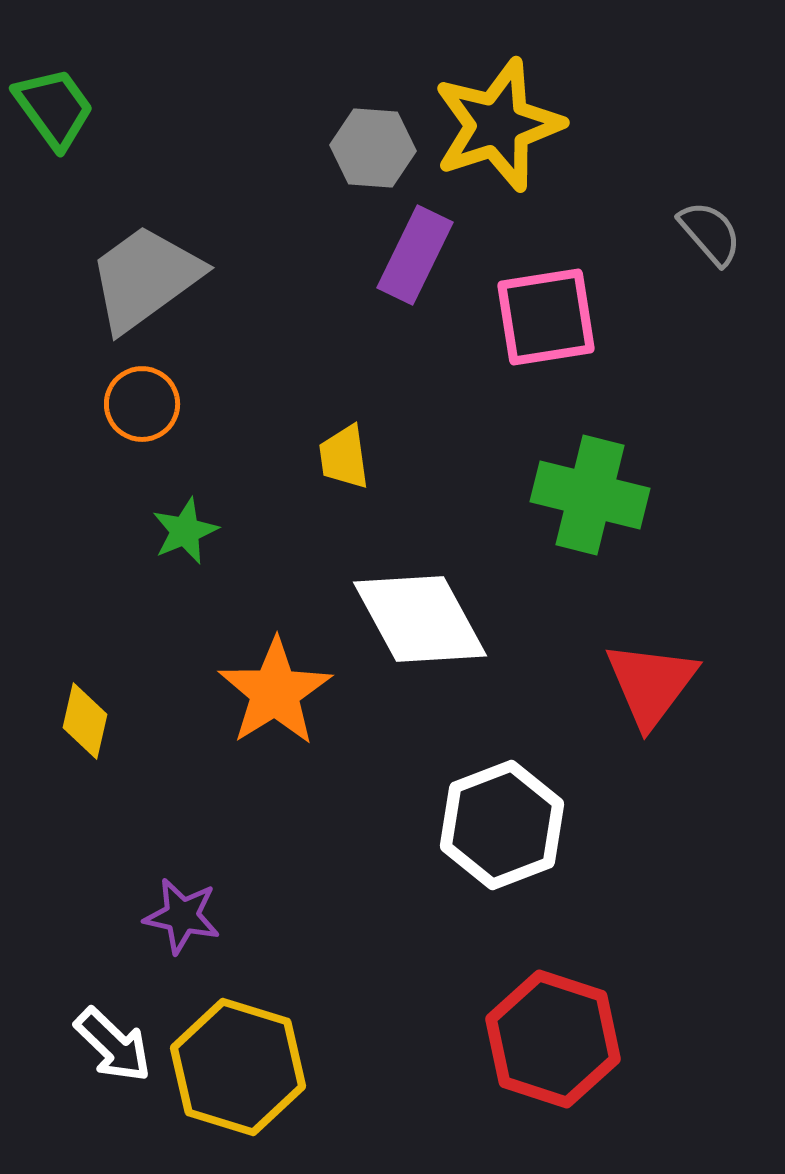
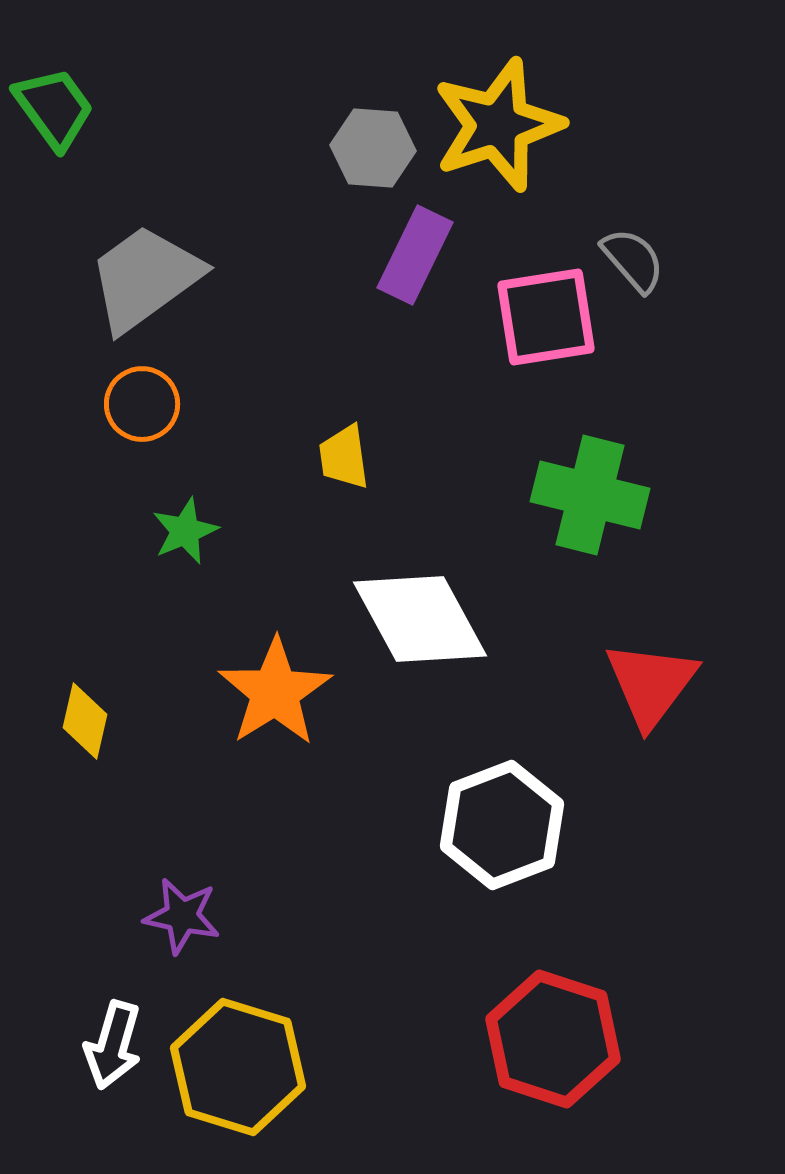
gray semicircle: moved 77 px left, 27 px down
white arrow: rotated 62 degrees clockwise
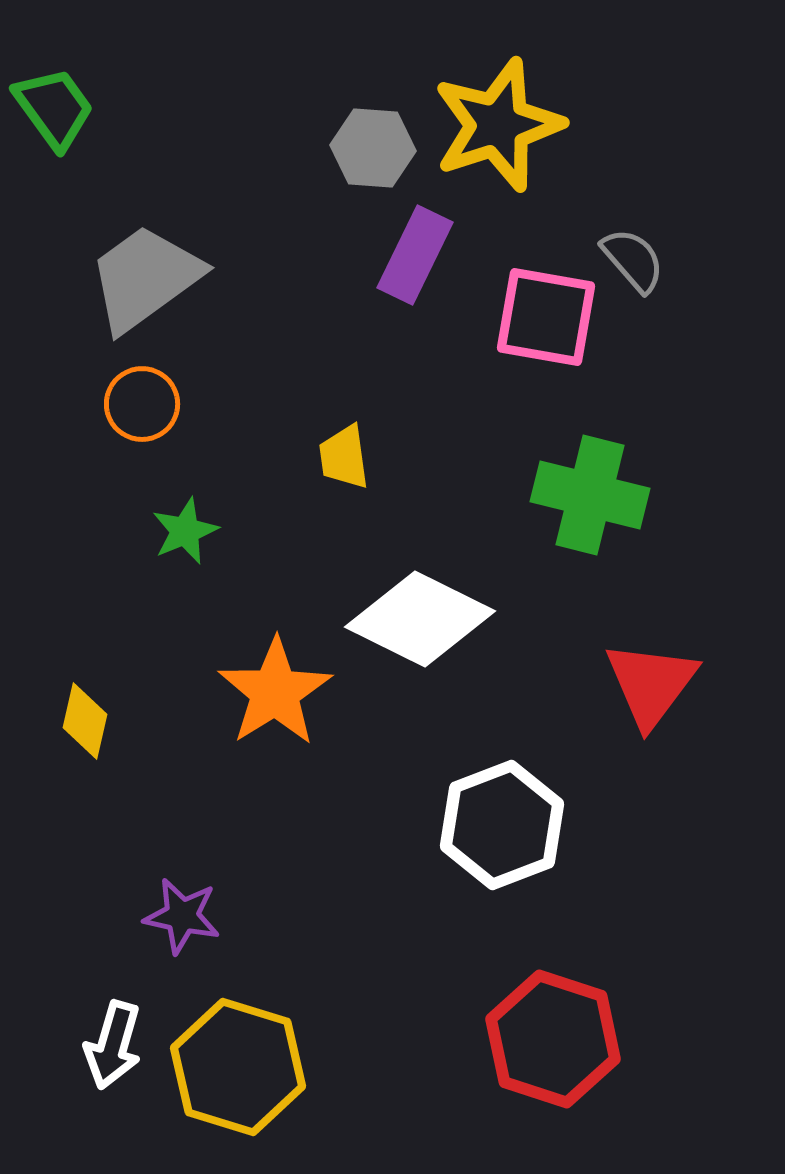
pink square: rotated 19 degrees clockwise
white diamond: rotated 35 degrees counterclockwise
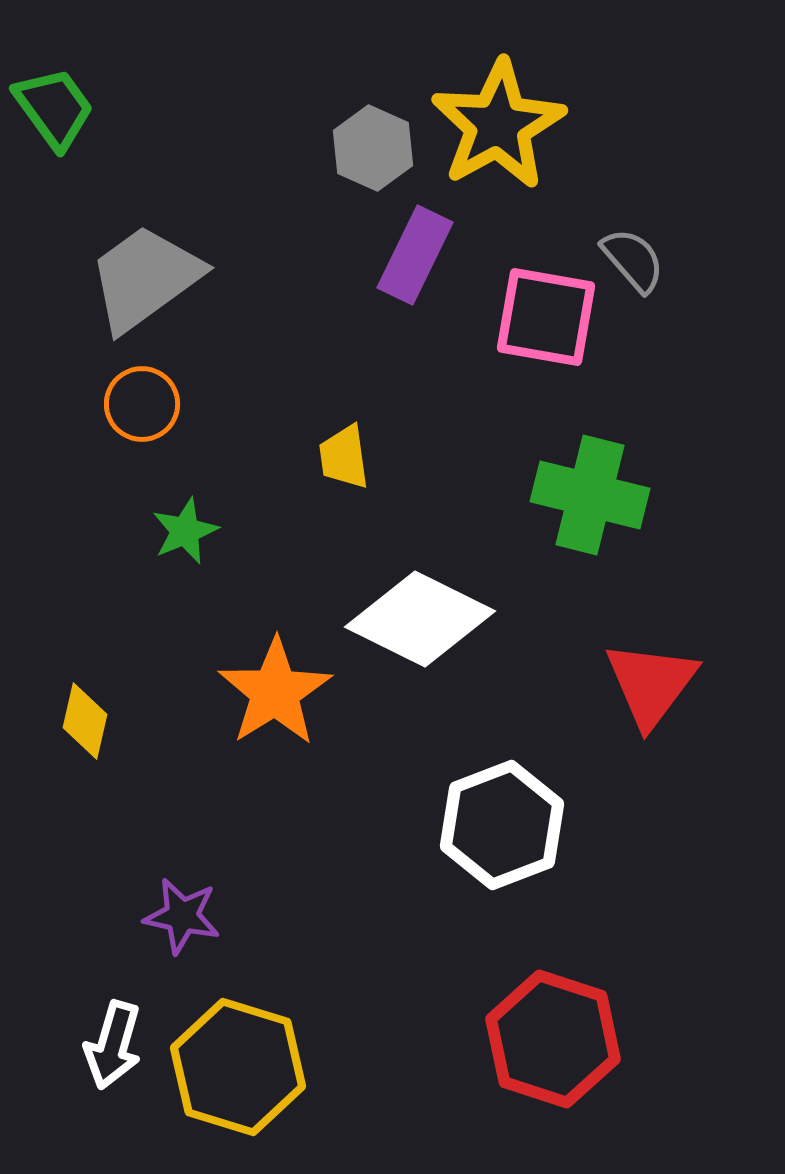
yellow star: rotated 11 degrees counterclockwise
gray hexagon: rotated 20 degrees clockwise
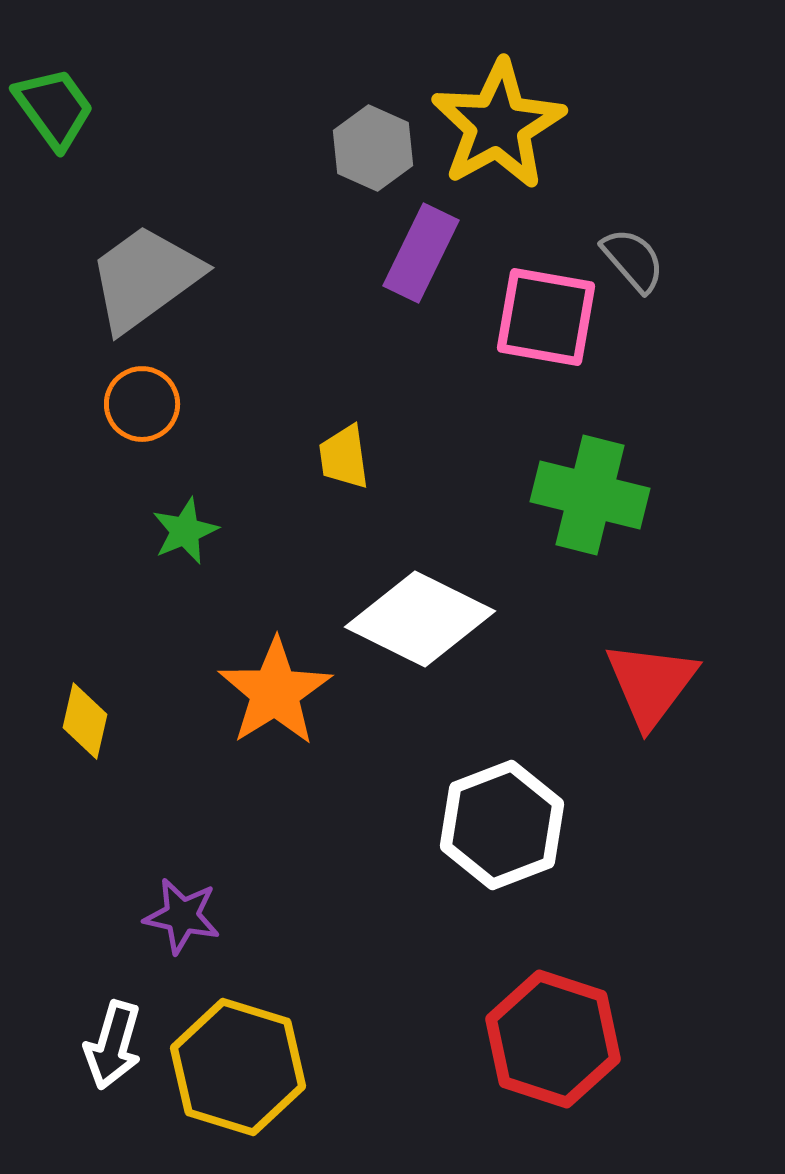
purple rectangle: moved 6 px right, 2 px up
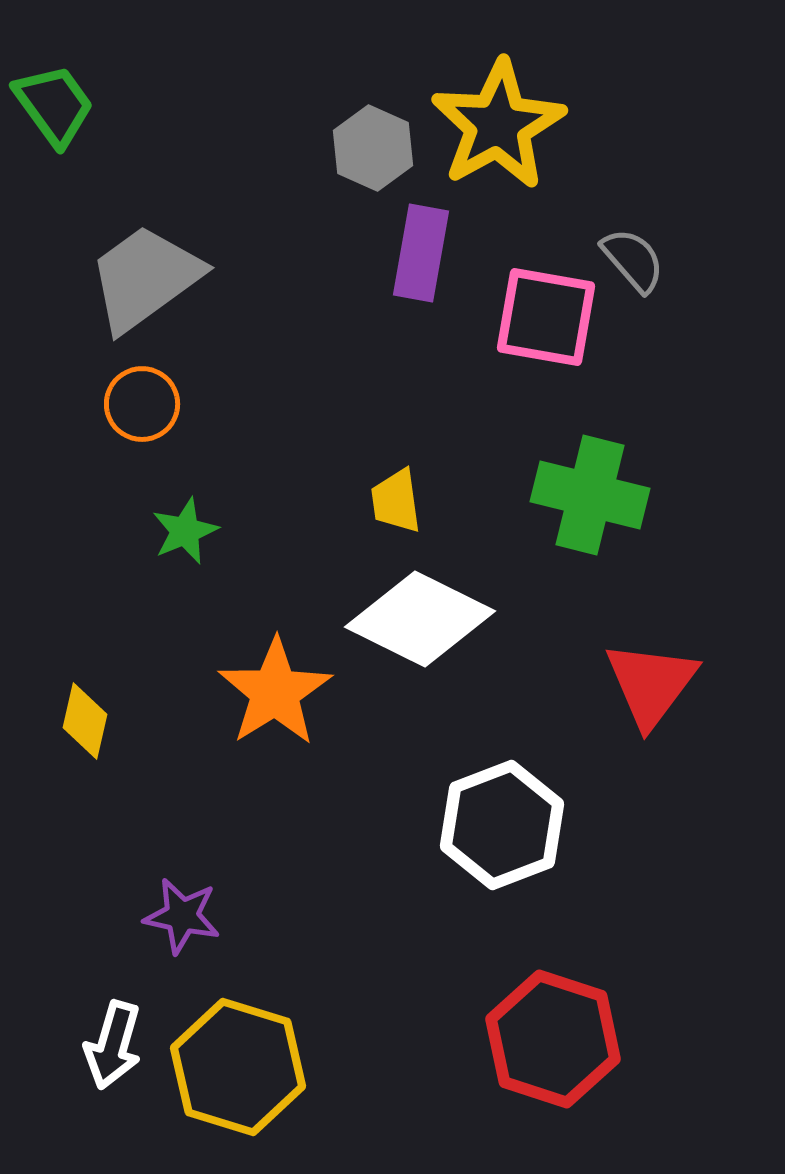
green trapezoid: moved 3 px up
purple rectangle: rotated 16 degrees counterclockwise
yellow trapezoid: moved 52 px right, 44 px down
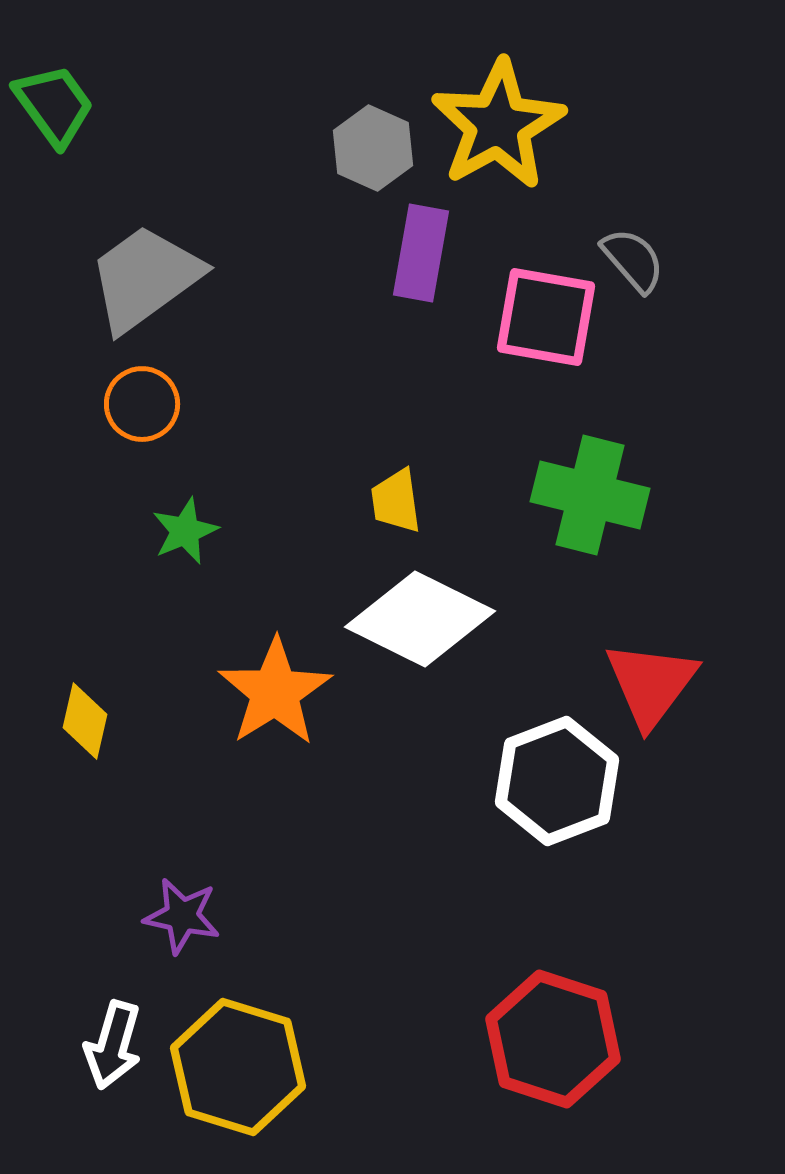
white hexagon: moved 55 px right, 44 px up
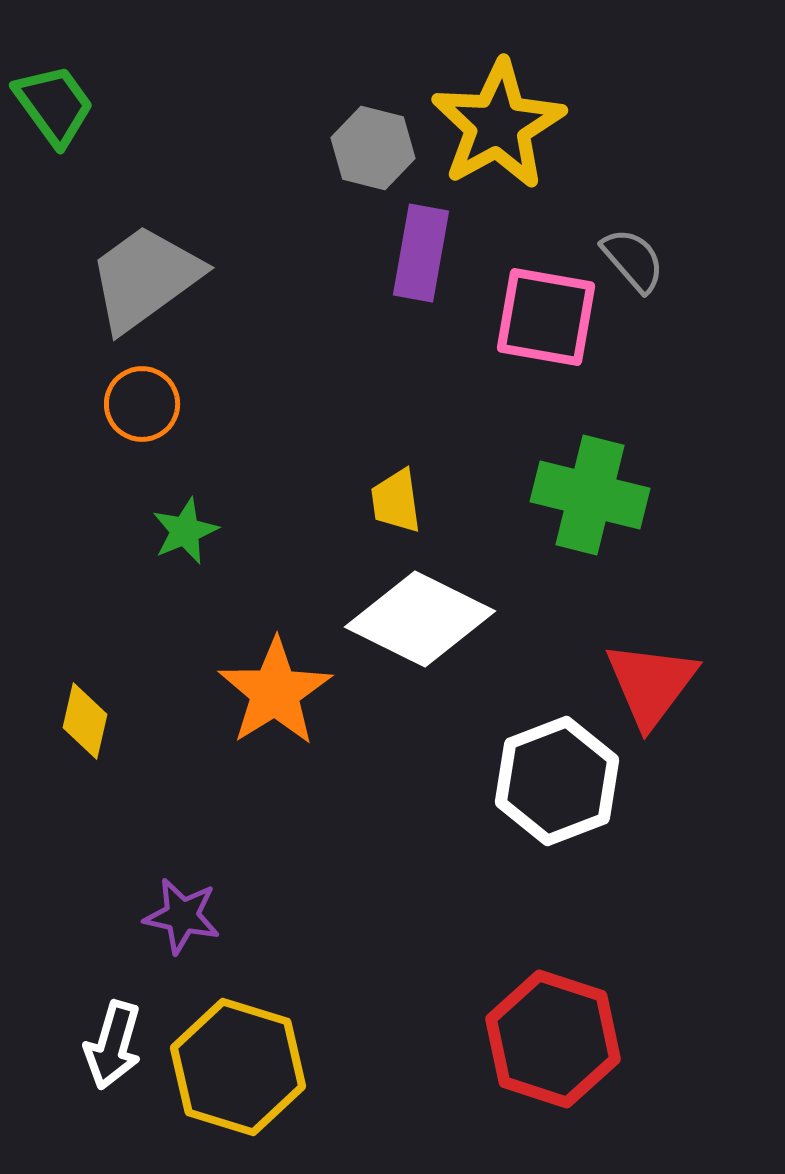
gray hexagon: rotated 10 degrees counterclockwise
